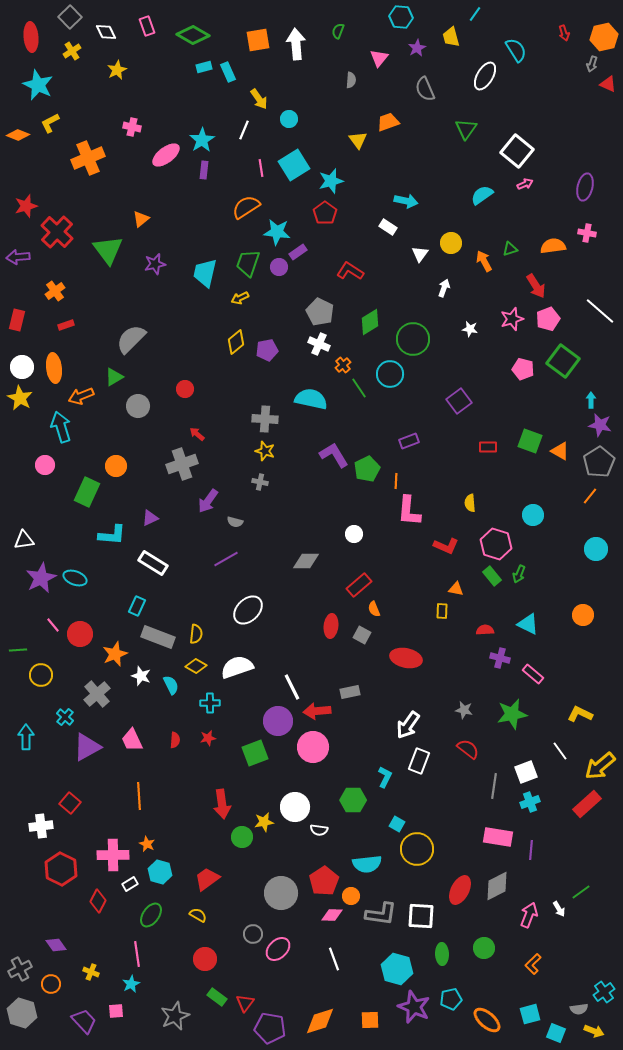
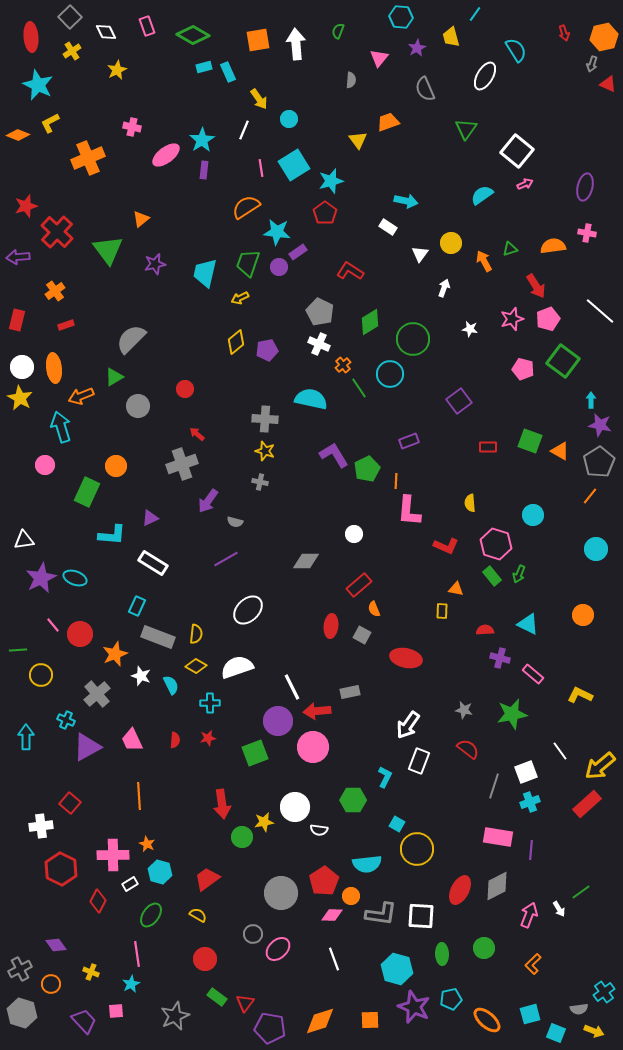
yellow L-shape at (580, 714): moved 19 px up
cyan cross at (65, 717): moved 1 px right, 3 px down; rotated 18 degrees counterclockwise
gray line at (494, 786): rotated 10 degrees clockwise
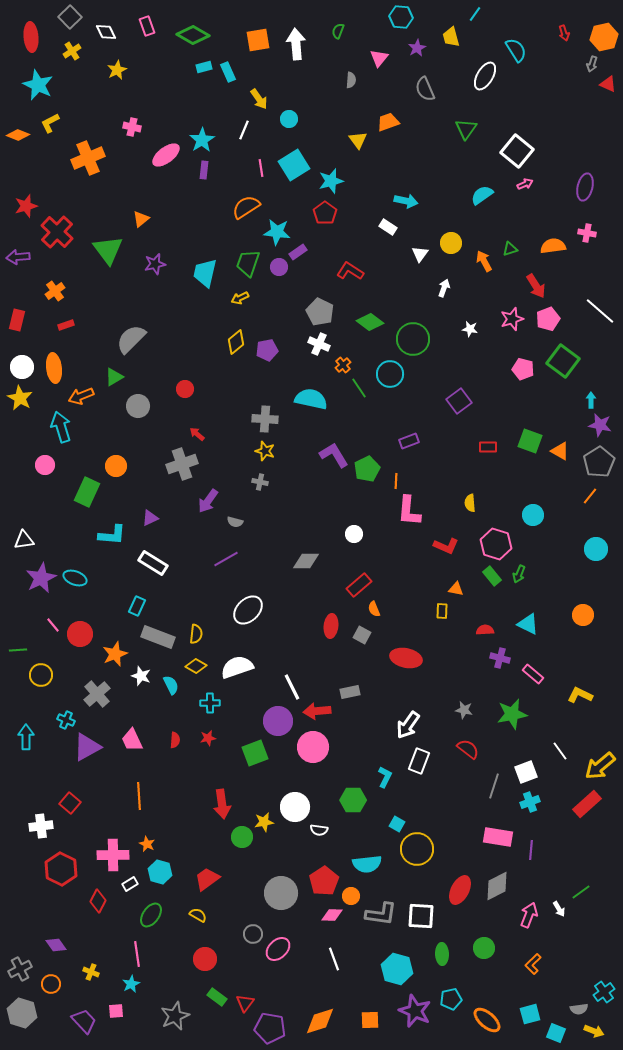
green diamond at (370, 322): rotated 68 degrees clockwise
purple star at (414, 1007): moved 1 px right, 4 px down
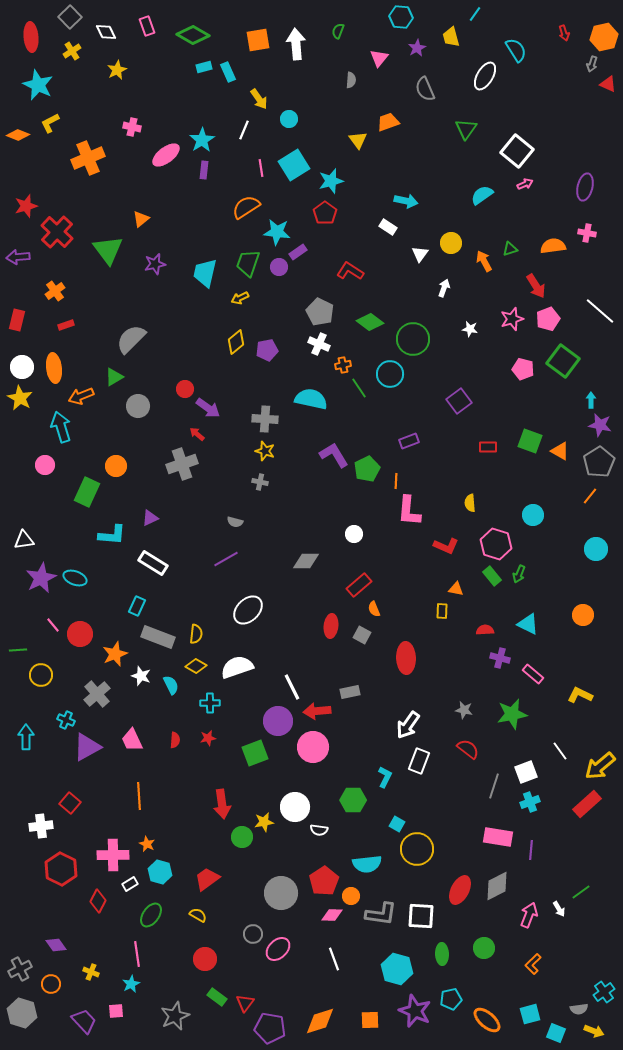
orange cross at (343, 365): rotated 28 degrees clockwise
purple arrow at (208, 501): moved 93 px up; rotated 90 degrees counterclockwise
red ellipse at (406, 658): rotated 76 degrees clockwise
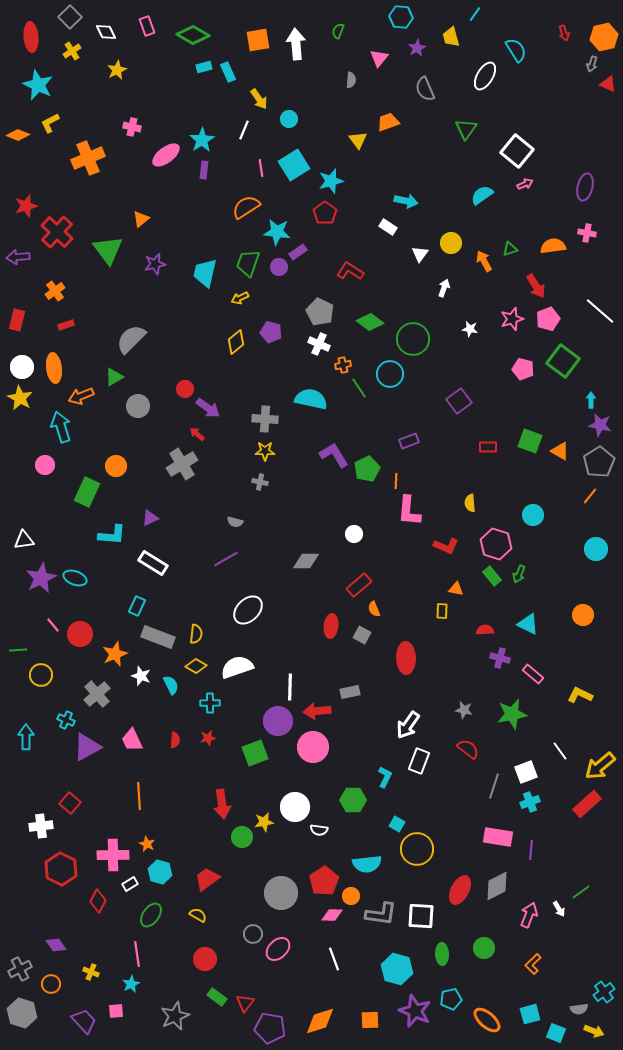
purple pentagon at (267, 350): moved 4 px right, 18 px up; rotated 25 degrees clockwise
yellow star at (265, 451): rotated 18 degrees counterclockwise
gray cross at (182, 464): rotated 12 degrees counterclockwise
white line at (292, 687): moved 2 px left; rotated 28 degrees clockwise
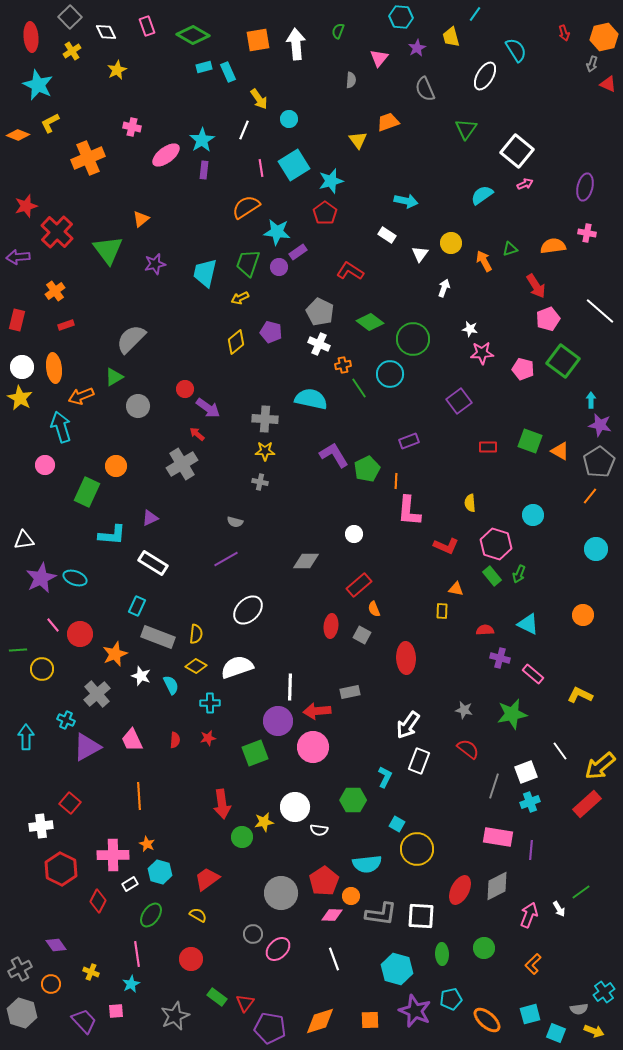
white rectangle at (388, 227): moved 1 px left, 8 px down
pink star at (512, 319): moved 30 px left, 34 px down; rotated 15 degrees clockwise
yellow circle at (41, 675): moved 1 px right, 6 px up
red circle at (205, 959): moved 14 px left
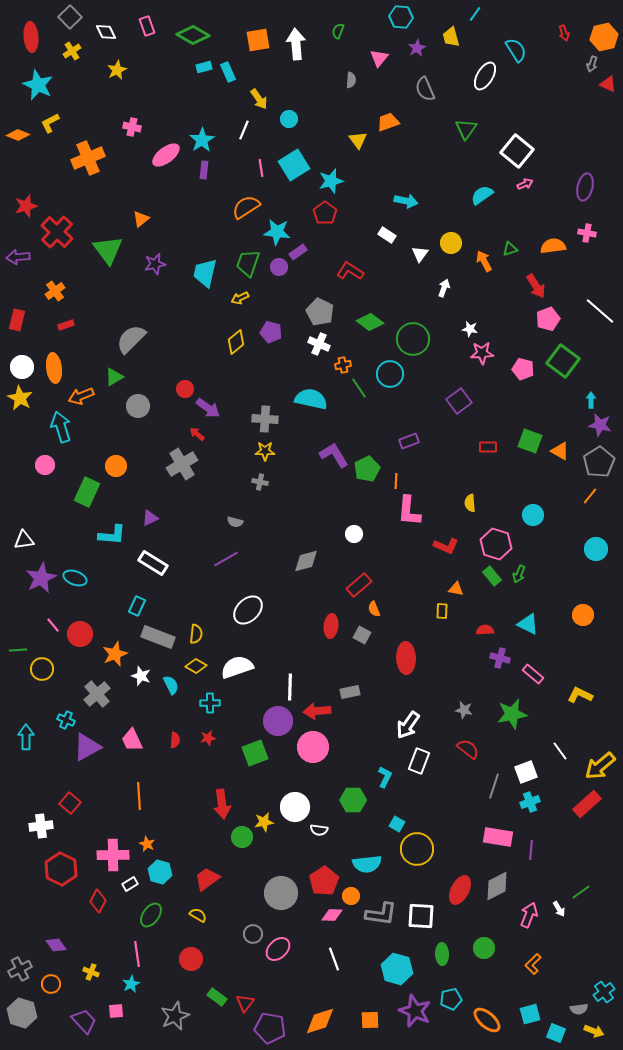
gray diamond at (306, 561): rotated 16 degrees counterclockwise
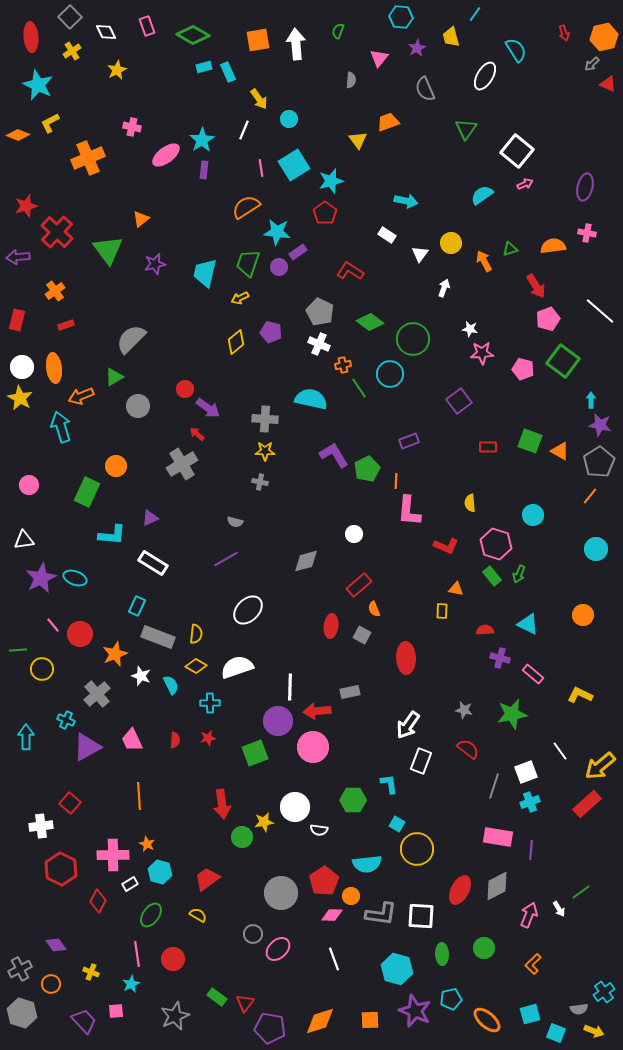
gray arrow at (592, 64): rotated 28 degrees clockwise
pink circle at (45, 465): moved 16 px left, 20 px down
white rectangle at (419, 761): moved 2 px right
cyan L-shape at (385, 777): moved 4 px right, 7 px down; rotated 35 degrees counterclockwise
red circle at (191, 959): moved 18 px left
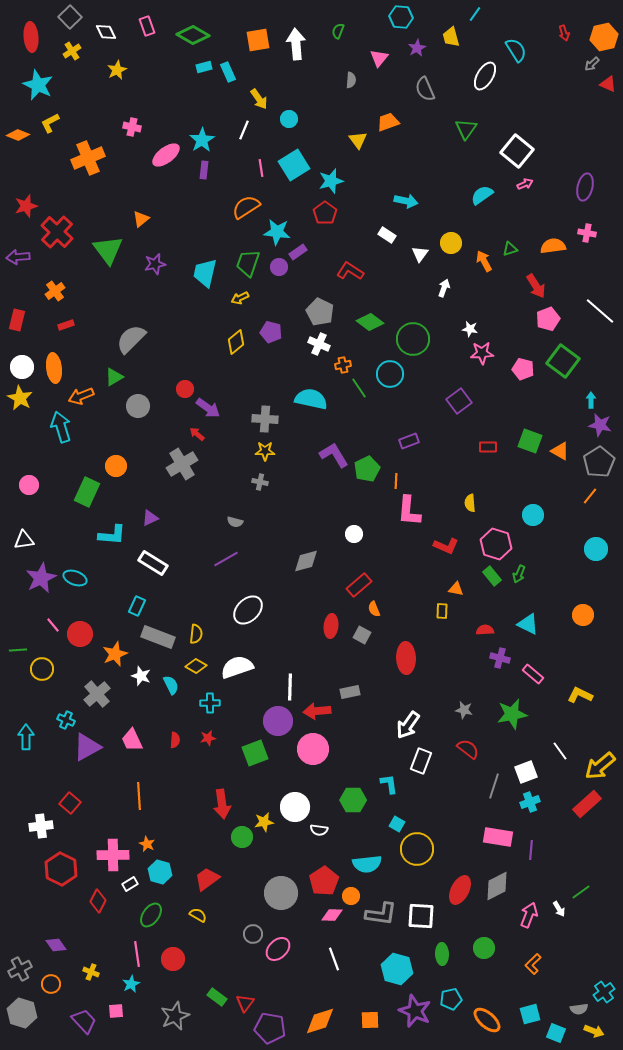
pink circle at (313, 747): moved 2 px down
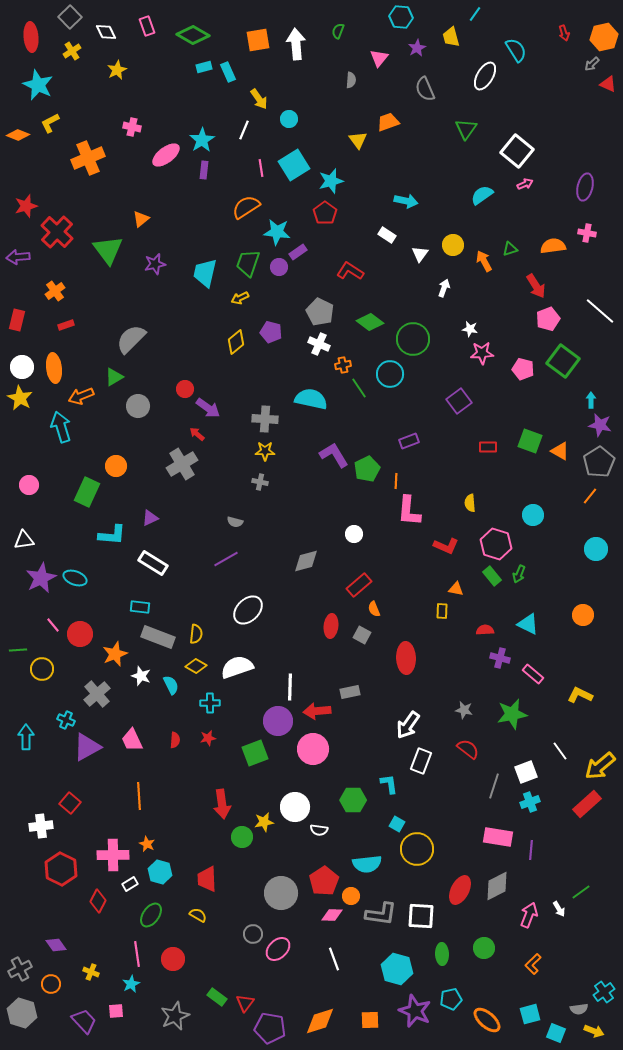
yellow circle at (451, 243): moved 2 px right, 2 px down
cyan rectangle at (137, 606): moved 3 px right, 1 px down; rotated 72 degrees clockwise
red trapezoid at (207, 879): rotated 56 degrees counterclockwise
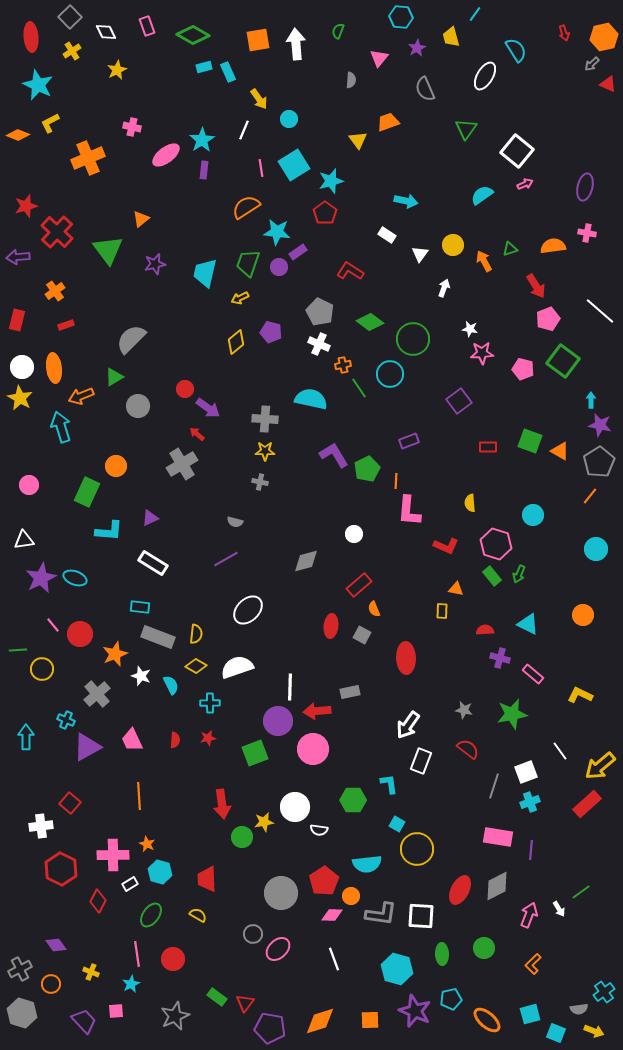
cyan L-shape at (112, 535): moved 3 px left, 4 px up
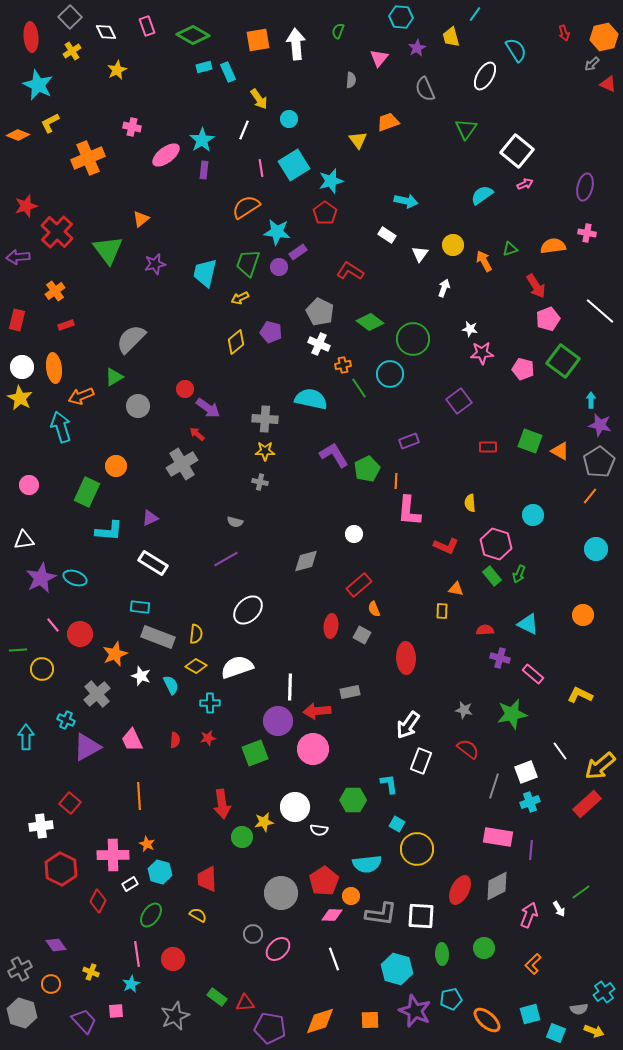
red triangle at (245, 1003): rotated 48 degrees clockwise
